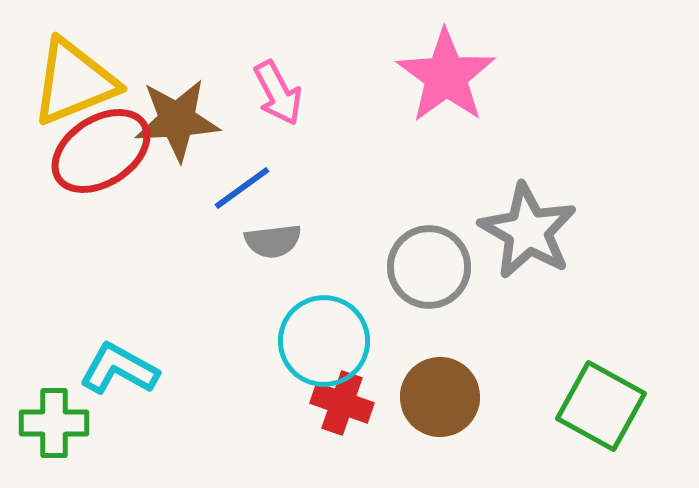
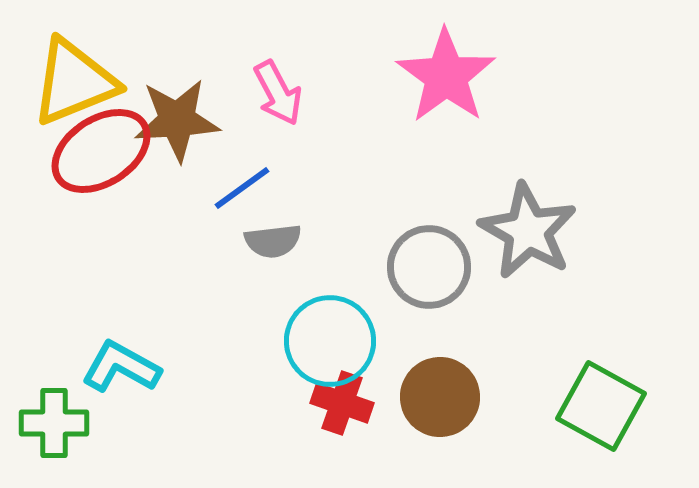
cyan circle: moved 6 px right
cyan L-shape: moved 2 px right, 2 px up
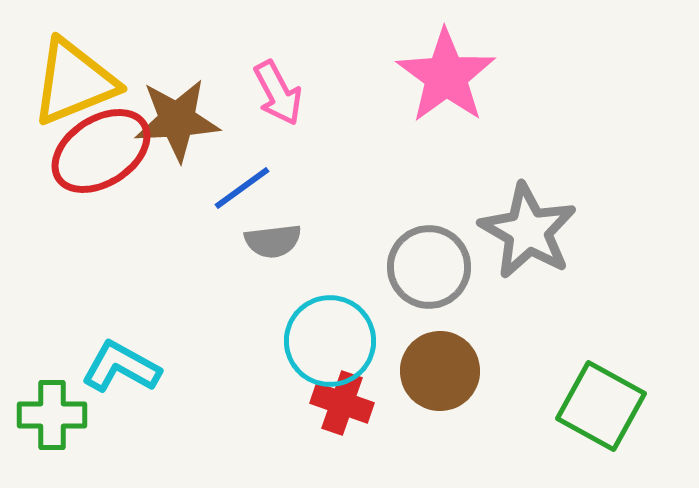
brown circle: moved 26 px up
green cross: moved 2 px left, 8 px up
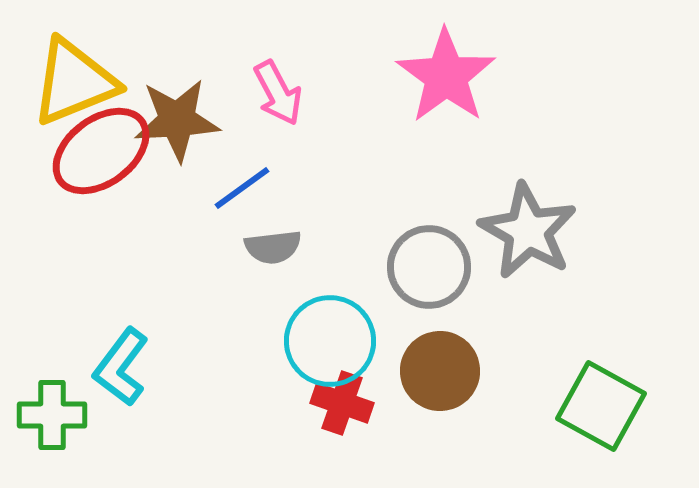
red ellipse: rotated 4 degrees counterclockwise
gray semicircle: moved 6 px down
cyan L-shape: rotated 82 degrees counterclockwise
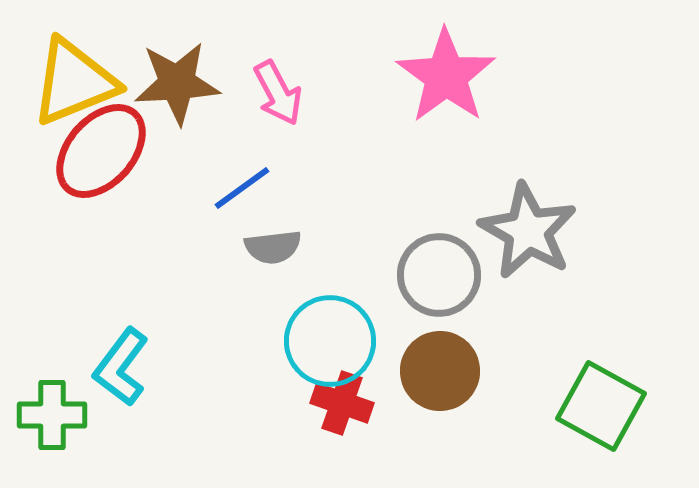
brown star: moved 37 px up
red ellipse: rotated 12 degrees counterclockwise
gray circle: moved 10 px right, 8 px down
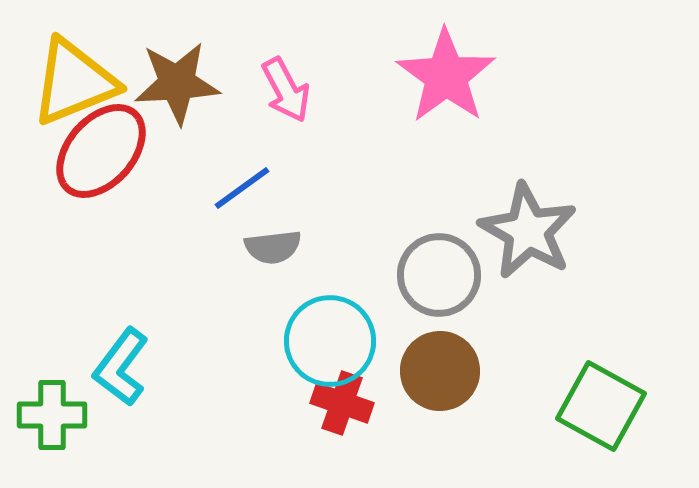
pink arrow: moved 8 px right, 3 px up
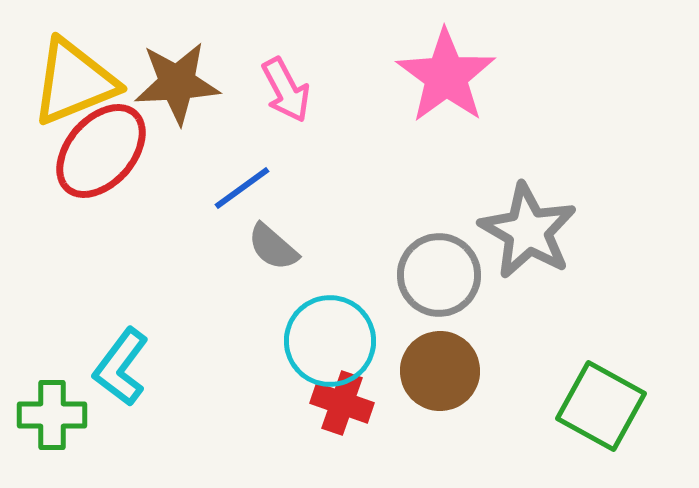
gray semicircle: rotated 48 degrees clockwise
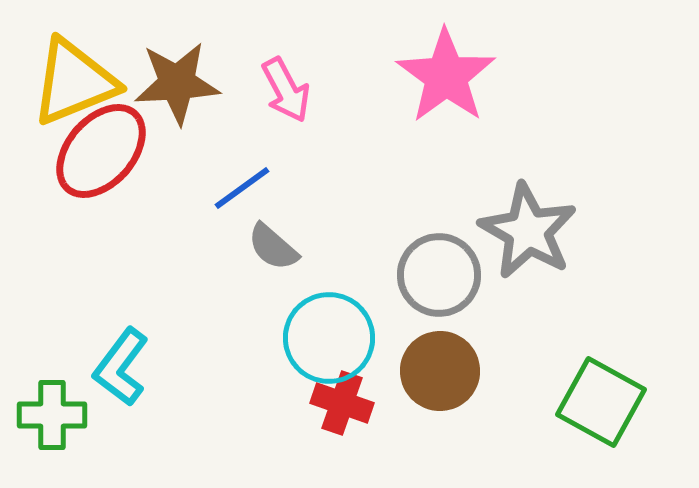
cyan circle: moved 1 px left, 3 px up
green square: moved 4 px up
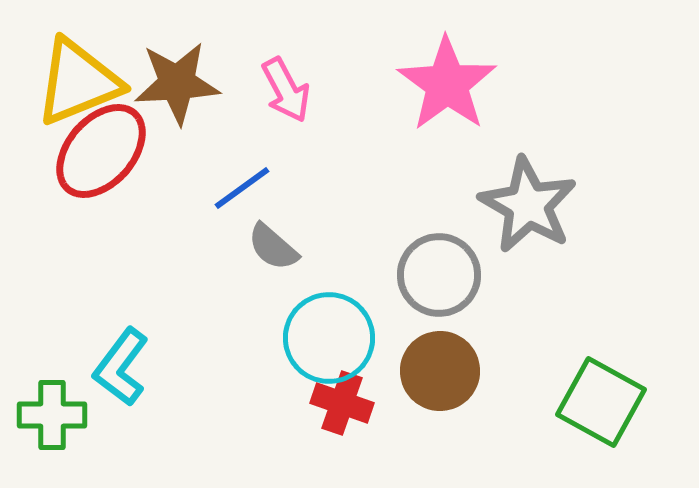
pink star: moved 1 px right, 8 px down
yellow triangle: moved 4 px right
gray star: moved 26 px up
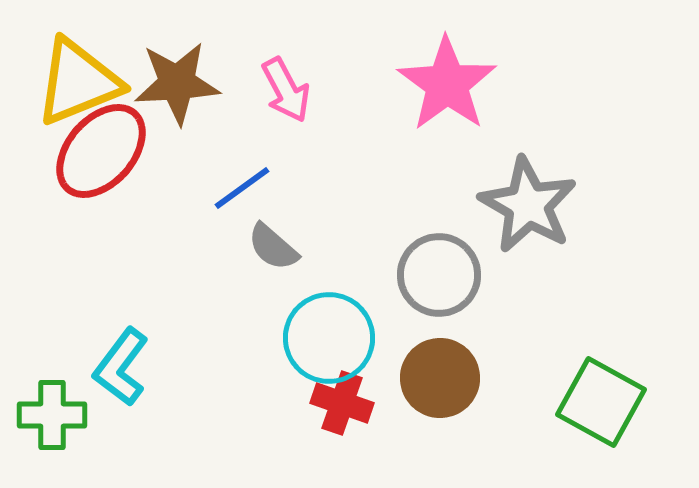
brown circle: moved 7 px down
